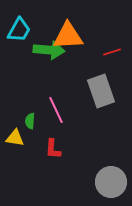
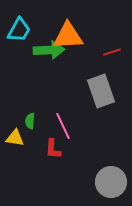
green arrow: rotated 8 degrees counterclockwise
pink line: moved 7 px right, 16 px down
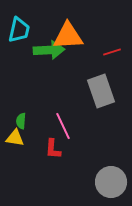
cyan trapezoid: rotated 16 degrees counterclockwise
green semicircle: moved 9 px left
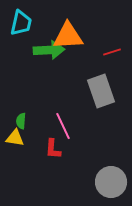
cyan trapezoid: moved 2 px right, 7 px up
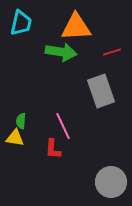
orange triangle: moved 8 px right, 9 px up
green arrow: moved 12 px right, 2 px down; rotated 12 degrees clockwise
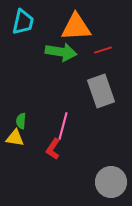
cyan trapezoid: moved 2 px right, 1 px up
red line: moved 9 px left, 2 px up
pink line: rotated 40 degrees clockwise
red L-shape: rotated 30 degrees clockwise
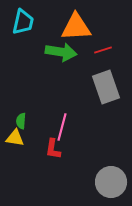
gray rectangle: moved 5 px right, 4 px up
pink line: moved 1 px left, 1 px down
red L-shape: rotated 25 degrees counterclockwise
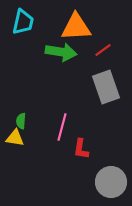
red line: rotated 18 degrees counterclockwise
red L-shape: moved 28 px right
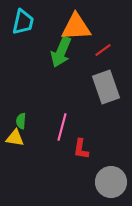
green arrow: rotated 104 degrees clockwise
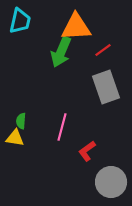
cyan trapezoid: moved 3 px left, 1 px up
red L-shape: moved 6 px right, 2 px down; rotated 45 degrees clockwise
